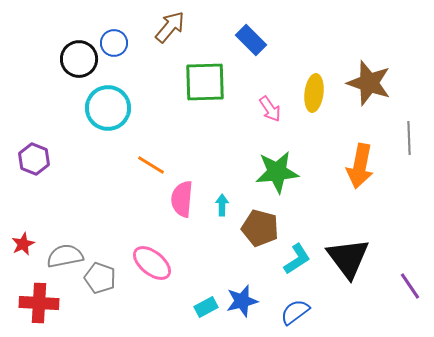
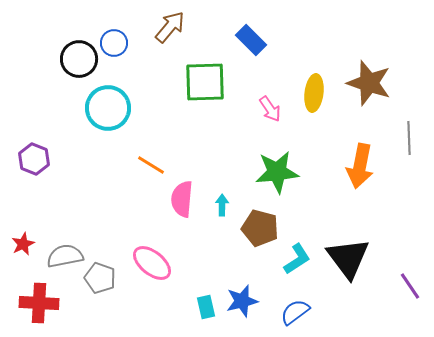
cyan rectangle: rotated 75 degrees counterclockwise
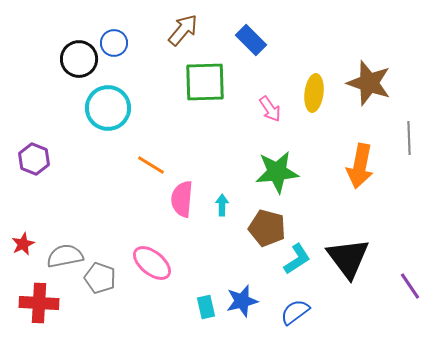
brown arrow: moved 13 px right, 3 px down
brown pentagon: moved 7 px right
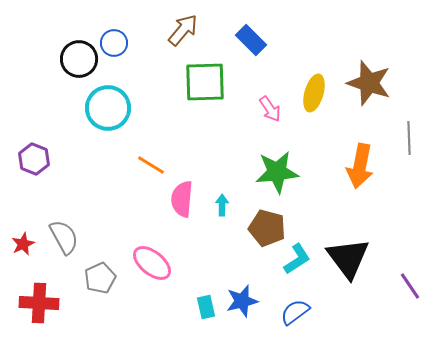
yellow ellipse: rotated 9 degrees clockwise
gray semicircle: moved 1 px left, 19 px up; rotated 72 degrees clockwise
gray pentagon: rotated 28 degrees clockwise
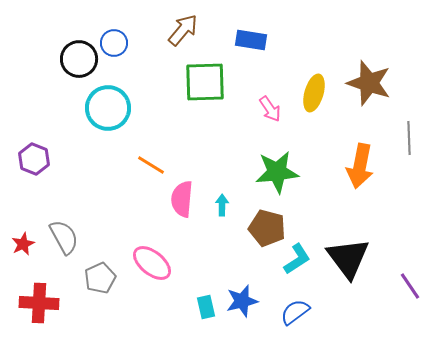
blue rectangle: rotated 36 degrees counterclockwise
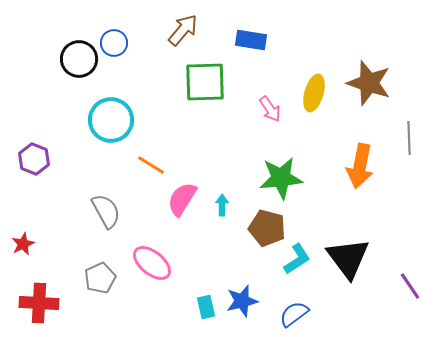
cyan circle: moved 3 px right, 12 px down
green star: moved 4 px right, 6 px down
pink semicircle: rotated 27 degrees clockwise
gray semicircle: moved 42 px right, 26 px up
blue semicircle: moved 1 px left, 2 px down
